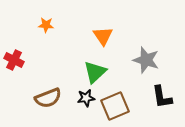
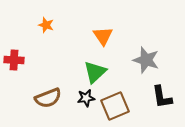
orange star: rotated 14 degrees clockwise
red cross: rotated 24 degrees counterclockwise
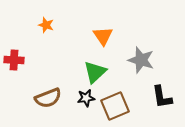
gray star: moved 5 px left
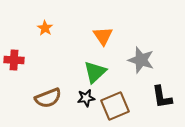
orange star: moved 1 px left, 3 px down; rotated 14 degrees clockwise
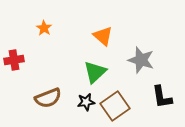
orange star: moved 1 px left
orange triangle: rotated 15 degrees counterclockwise
red cross: rotated 12 degrees counterclockwise
black star: moved 4 px down
brown square: rotated 12 degrees counterclockwise
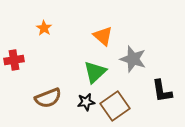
gray star: moved 8 px left, 1 px up
black L-shape: moved 6 px up
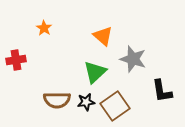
red cross: moved 2 px right
brown semicircle: moved 9 px right, 2 px down; rotated 20 degrees clockwise
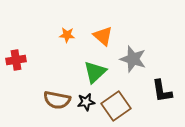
orange star: moved 23 px right, 7 px down; rotated 28 degrees counterclockwise
brown semicircle: rotated 12 degrees clockwise
brown square: moved 1 px right
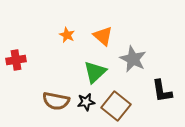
orange star: rotated 21 degrees clockwise
gray star: rotated 8 degrees clockwise
brown semicircle: moved 1 px left, 1 px down
brown square: rotated 16 degrees counterclockwise
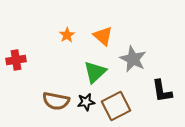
orange star: rotated 14 degrees clockwise
brown square: rotated 24 degrees clockwise
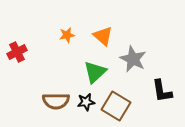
orange star: rotated 21 degrees clockwise
red cross: moved 1 px right, 8 px up; rotated 18 degrees counterclockwise
brown semicircle: rotated 12 degrees counterclockwise
brown square: rotated 32 degrees counterclockwise
